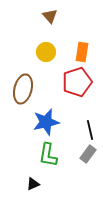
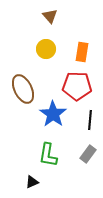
yellow circle: moved 3 px up
red pentagon: moved 4 px down; rotated 20 degrees clockwise
brown ellipse: rotated 40 degrees counterclockwise
blue star: moved 7 px right, 8 px up; rotated 24 degrees counterclockwise
black line: moved 10 px up; rotated 18 degrees clockwise
black triangle: moved 1 px left, 2 px up
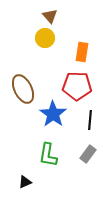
yellow circle: moved 1 px left, 11 px up
black triangle: moved 7 px left
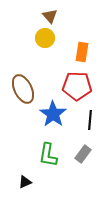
gray rectangle: moved 5 px left
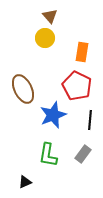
red pentagon: rotated 24 degrees clockwise
blue star: moved 1 px down; rotated 16 degrees clockwise
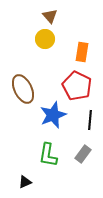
yellow circle: moved 1 px down
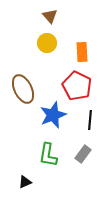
yellow circle: moved 2 px right, 4 px down
orange rectangle: rotated 12 degrees counterclockwise
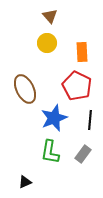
brown ellipse: moved 2 px right
blue star: moved 1 px right, 3 px down
green L-shape: moved 2 px right, 3 px up
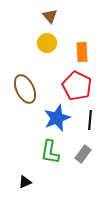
blue star: moved 3 px right
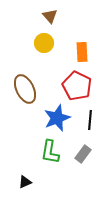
yellow circle: moved 3 px left
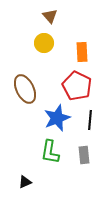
gray rectangle: moved 1 px right, 1 px down; rotated 42 degrees counterclockwise
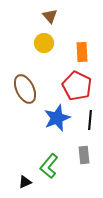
green L-shape: moved 1 px left, 14 px down; rotated 30 degrees clockwise
